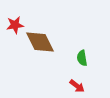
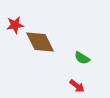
green semicircle: rotated 49 degrees counterclockwise
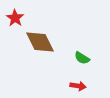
red star: moved 7 px up; rotated 30 degrees counterclockwise
red arrow: moved 1 px right; rotated 28 degrees counterclockwise
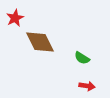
red star: rotated 12 degrees clockwise
red arrow: moved 9 px right
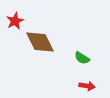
red star: moved 3 px down
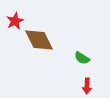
brown diamond: moved 1 px left, 2 px up
red arrow: rotated 84 degrees clockwise
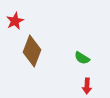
brown diamond: moved 7 px left, 11 px down; rotated 48 degrees clockwise
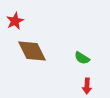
brown diamond: rotated 48 degrees counterclockwise
